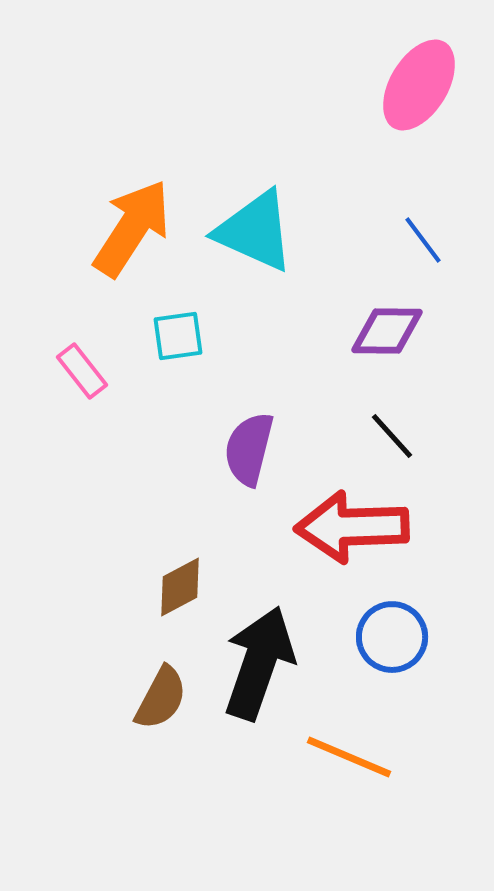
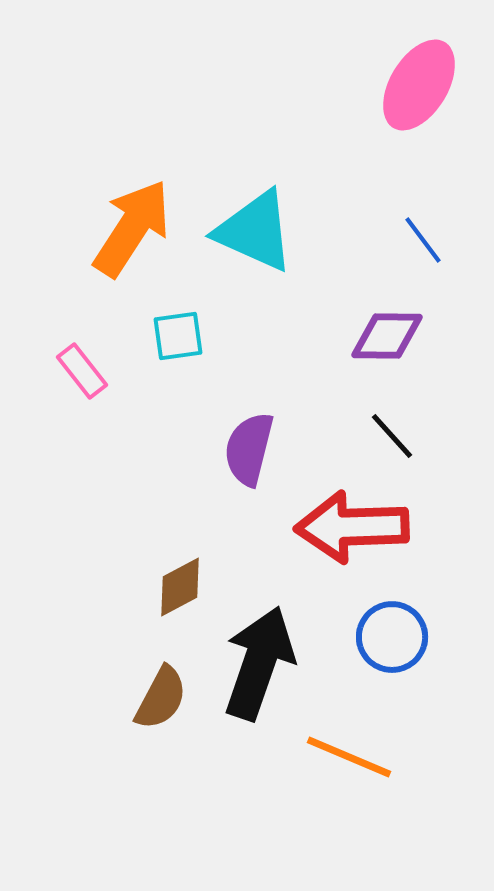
purple diamond: moved 5 px down
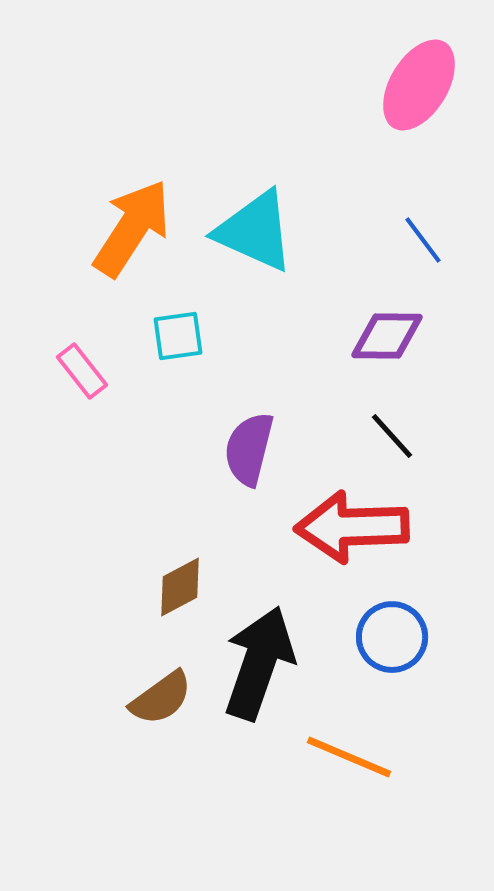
brown semicircle: rotated 26 degrees clockwise
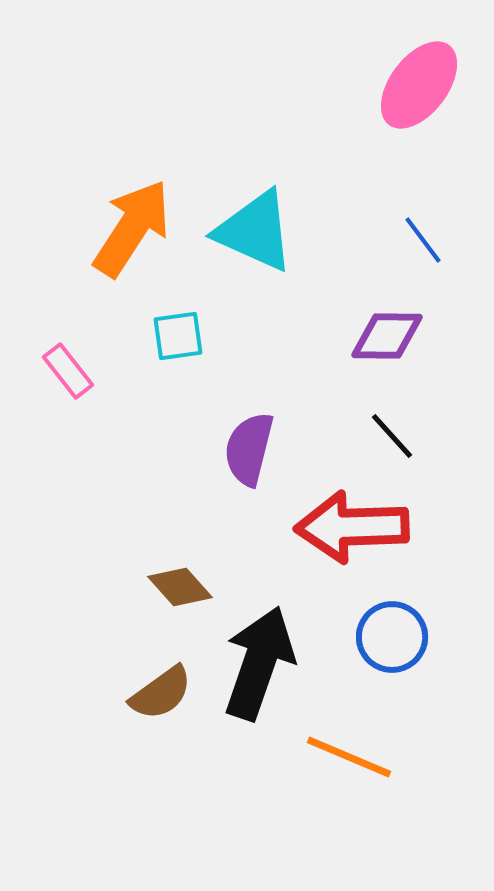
pink ellipse: rotated 6 degrees clockwise
pink rectangle: moved 14 px left
brown diamond: rotated 76 degrees clockwise
brown semicircle: moved 5 px up
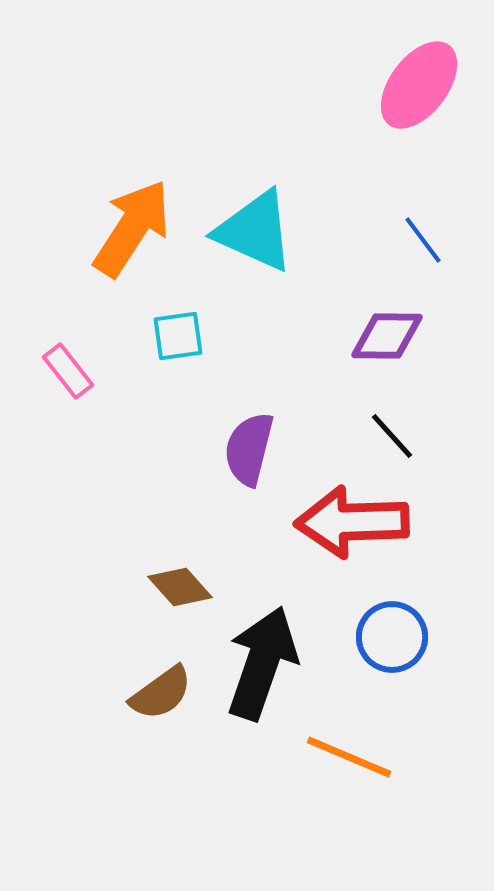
red arrow: moved 5 px up
black arrow: moved 3 px right
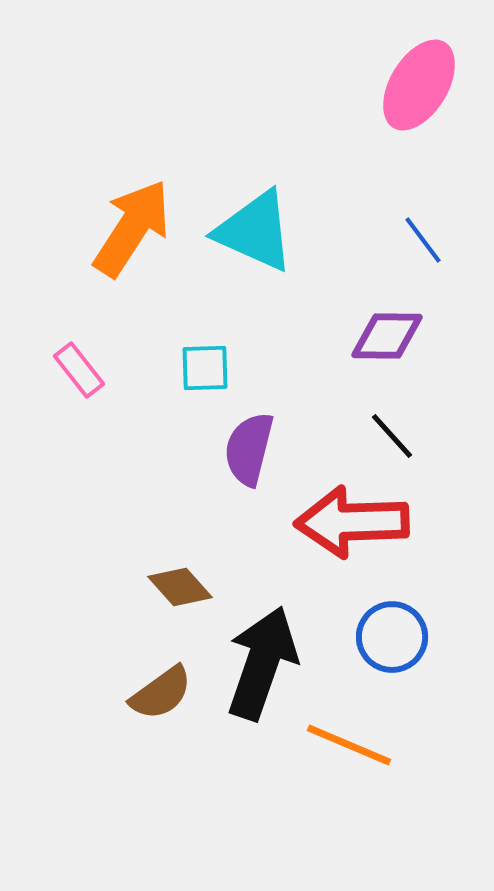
pink ellipse: rotated 6 degrees counterclockwise
cyan square: moved 27 px right, 32 px down; rotated 6 degrees clockwise
pink rectangle: moved 11 px right, 1 px up
orange line: moved 12 px up
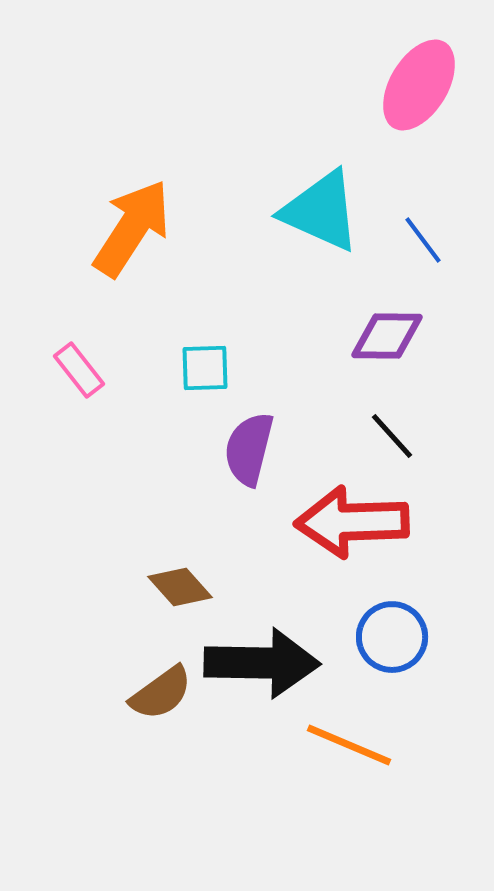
cyan triangle: moved 66 px right, 20 px up
black arrow: rotated 72 degrees clockwise
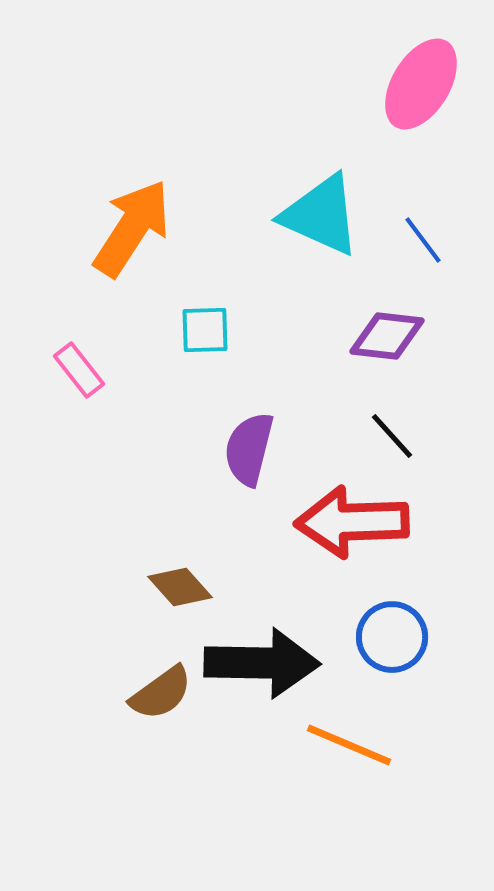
pink ellipse: moved 2 px right, 1 px up
cyan triangle: moved 4 px down
purple diamond: rotated 6 degrees clockwise
cyan square: moved 38 px up
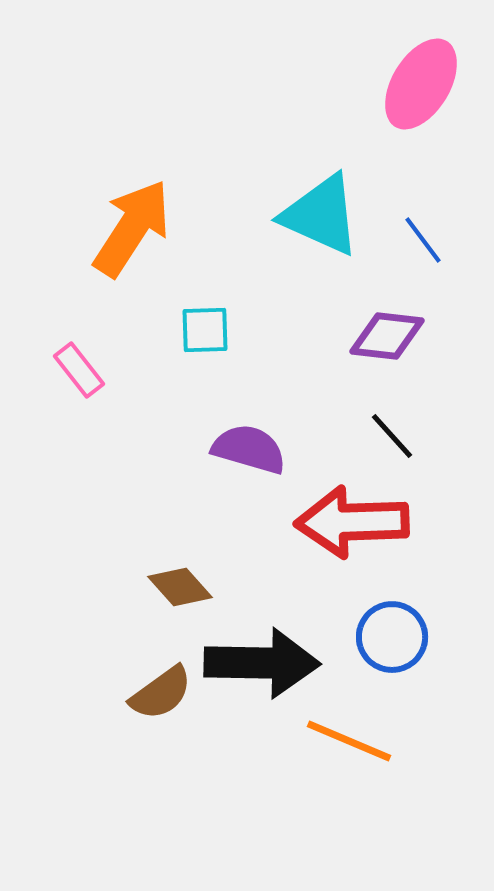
purple semicircle: rotated 92 degrees clockwise
orange line: moved 4 px up
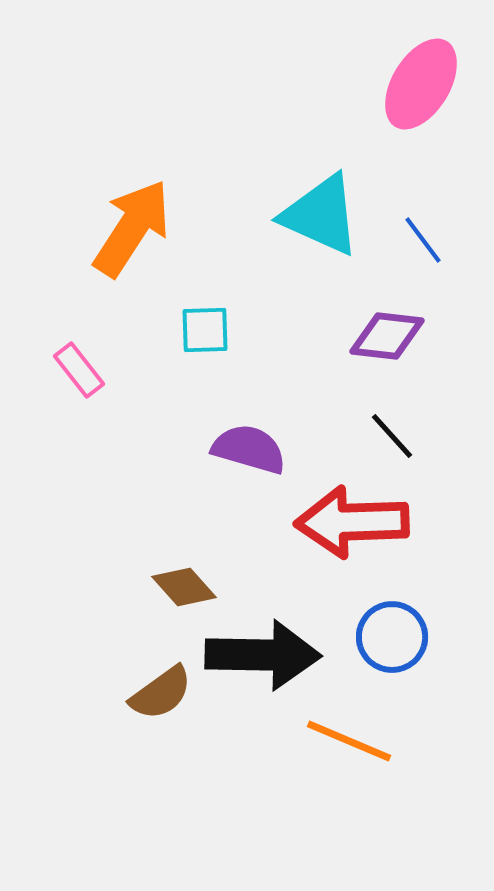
brown diamond: moved 4 px right
black arrow: moved 1 px right, 8 px up
